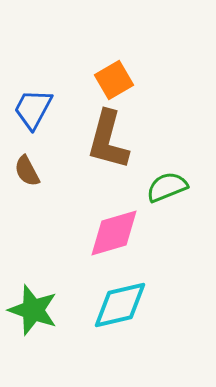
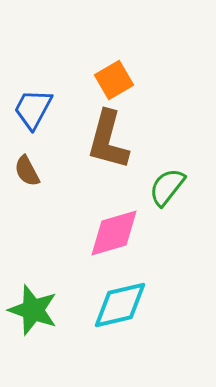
green semicircle: rotated 30 degrees counterclockwise
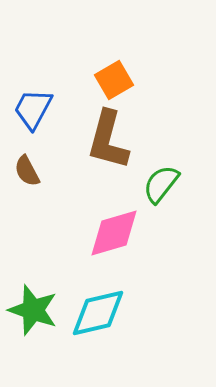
green semicircle: moved 6 px left, 3 px up
cyan diamond: moved 22 px left, 8 px down
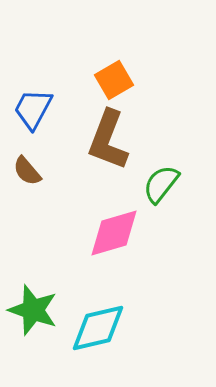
brown L-shape: rotated 6 degrees clockwise
brown semicircle: rotated 12 degrees counterclockwise
cyan diamond: moved 15 px down
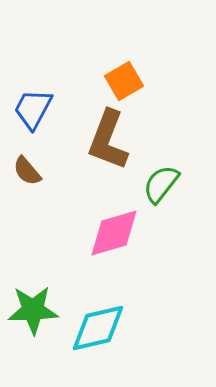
orange square: moved 10 px right, 1 px down
green star: rotated 21 degrees counterclockwise
